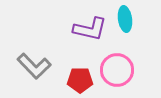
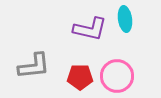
gray L-shape: rotated 52 degrees counterclockwise
pink circle: moved 6 px down
red pentagon: moved 3 px up
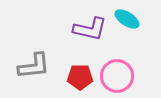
cyan ellipse: moved 2 px right; rotated 50 degrees counterclockwise
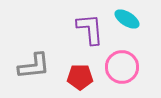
purple L-shape: rotated 108 degrees counterclockwise
pink circle: moved 5 px right, 9 px up
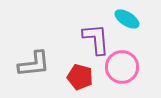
purple L-shape: moved 6 px right, 10 px down
gray L-shape: moved 2 px up
red pentagon: rotated 15 degrees clockwise
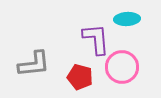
cyan ellipse: rotated 35 degrees counterclockwise
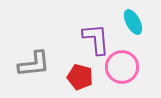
cyan ellipse: moved 6 px right, 3 px down; rotated 65 degrees clockwise
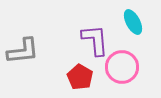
purple L-shape: moved 1 px left, 1 px down
gray L-shape: moved 11 px left, 13 px up
red pentagon: rotated 15 degrees clockwise
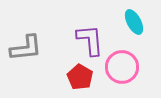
cyan ellipse: moved 1 px right
purple L-shape: moved 5 px left
gray L-shape: moved 3 px right, 3 px up
